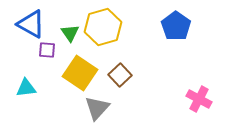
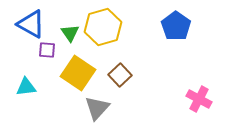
yellow square: moved 2 px left
cyan triangle: moved 1 px up
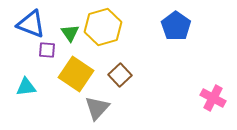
blue triangle: rotated 8 degrees counterclockwise
yellow square: moved 2 px left, 1 px down
pink cross: moved 14 px right, 1 px up
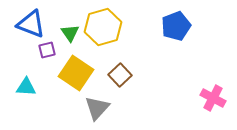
blue pentagon: rotated 16 degrees clockwise
purple square: rotated 18 degrees counterclockwise
yellow square: moved 1 px up
cyan triangle: rotated 10 degrees clockwise
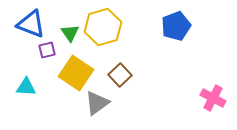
gray triangle: moved 5 px up; rotated 12 degrees clockwise
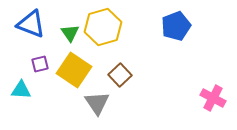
purple square: moved 7 px left, 14 px down
yellow square: moved 2 px left, 3 px up
cyan triangle: moved 5 px left, 3 px down
gray triangle: rotated 28 degrees counterclockwise
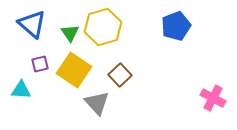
blue triangle: moved 1 px right; rotated 20 degrees clockwise
gray triangle: rotated 8 degrees counterclockwise
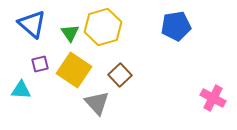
blue pentagon: rotated 12 degrees clockwise
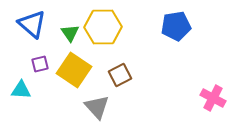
yellow hexagon: rotated 15 degrees clockwise
brown square: rotated 15 degrees clockwise
gray triangle: moved 4 px down
